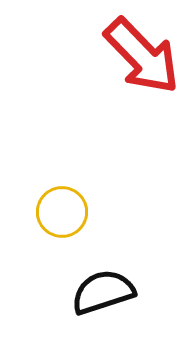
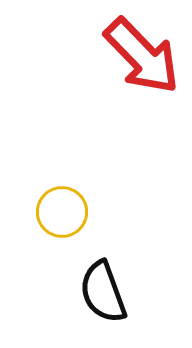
black semicircle: rotated 92 degrees counterclockwise
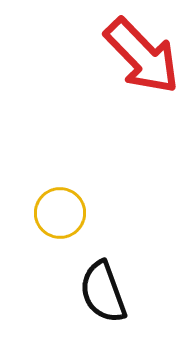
yellow circle: moved 2 px left, 1 px down
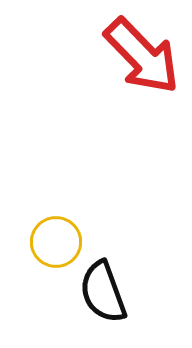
yellow circle: moved 4 px left, 29 px down
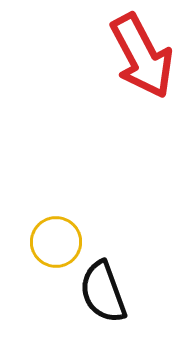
red arrow: rotated 16 degrees clockwise
